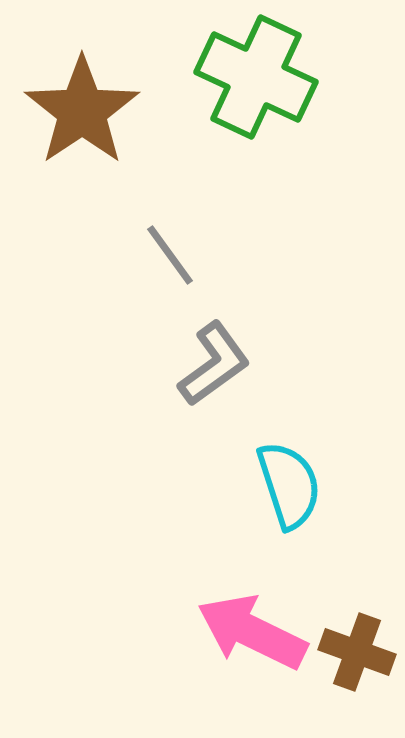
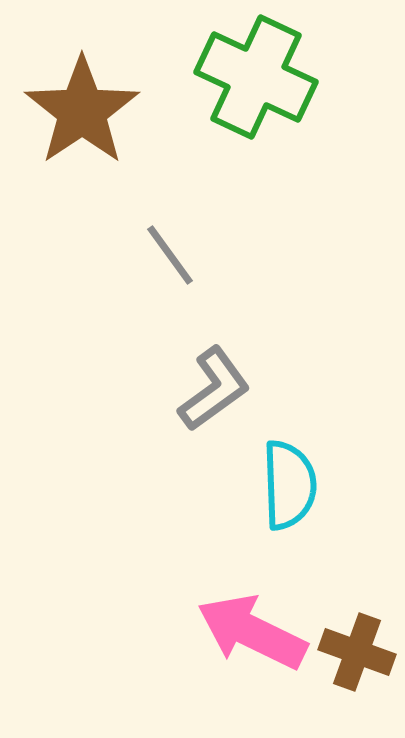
gray L-shape: moved 25 px down
cyan semicircle: rotated 16 degrees clockwise
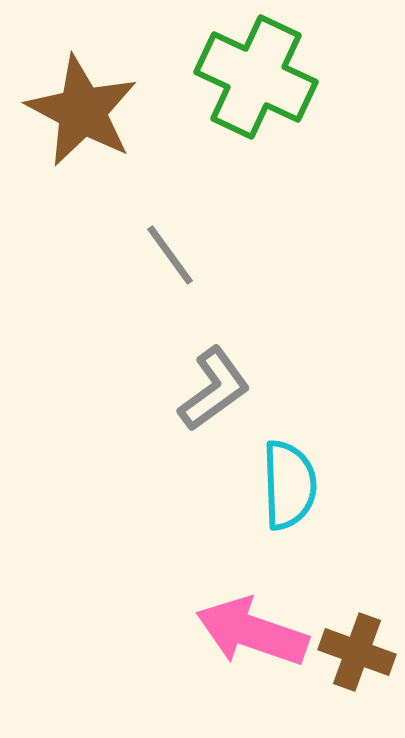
brown star: rotated 10 degrees counterclockwise
pink arrow: rotated 7 degrees counterclockwise
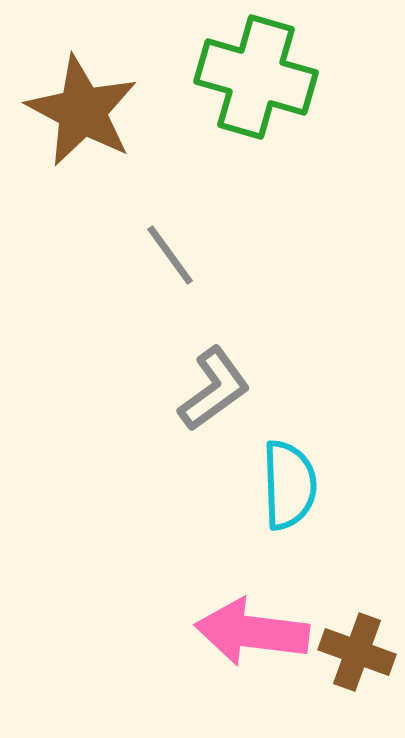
green cross: rotated 9 degrees counterclockwise
pink arrow: rotated 12 degrees counterclockwise
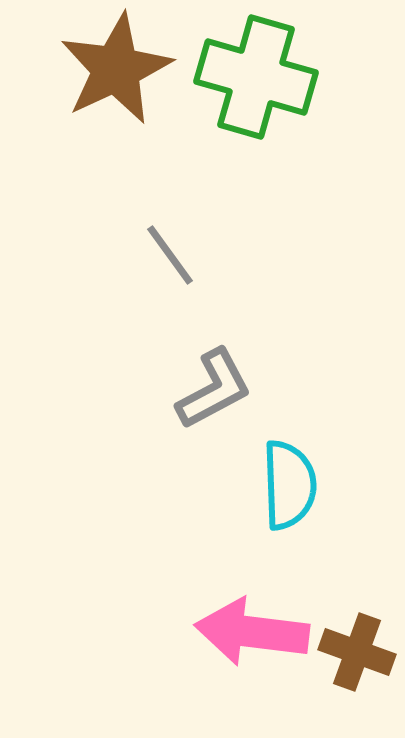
brown star: moved 34 px right, 42 px up; rotated 19 degrees clockwise
gray L-shape: rotated 8 degrees clockwise
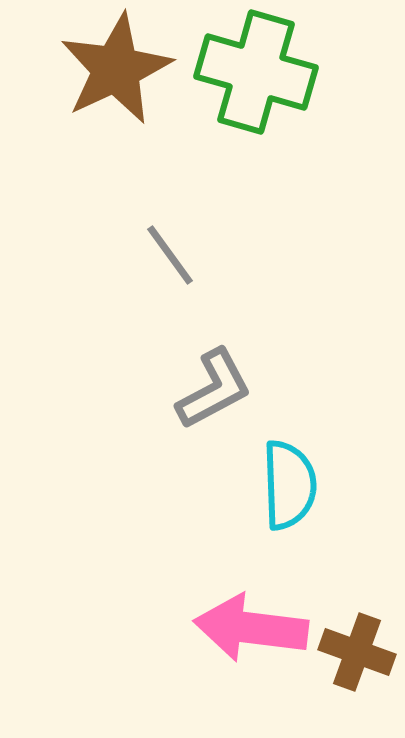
green cross: moved 5 px up
pink arrow: moved 1 px left, 4 px up
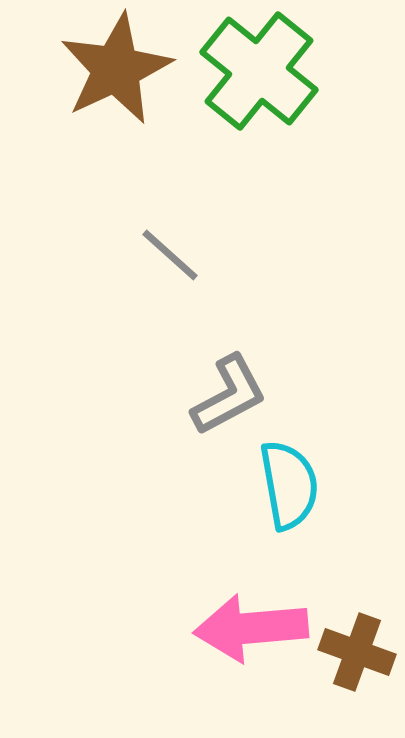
green cross: moved 3 px right, 1 px up; rotated 23 degrees clockwise
gray line: rotated 12 degrees counterclockwise
gray L-shape: moved 15 px right, 6 px down
cyan semicircle: rotated 8 degrees counterclockwise
pink arrow: rotated 12 degrees counterclockwise
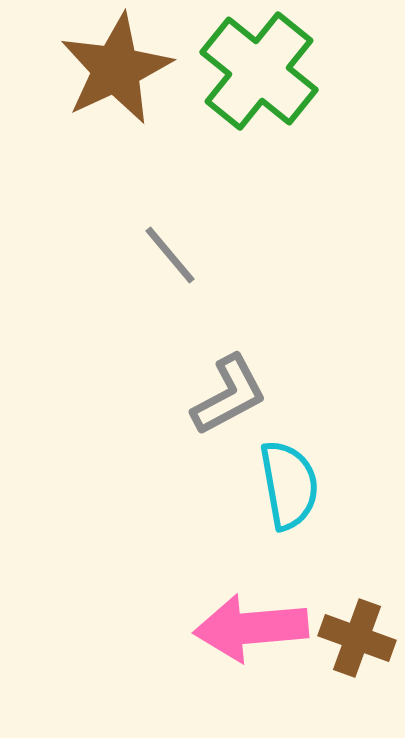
gray line: rotated 8 degrees clockwise
brown cross: moved 14 px up
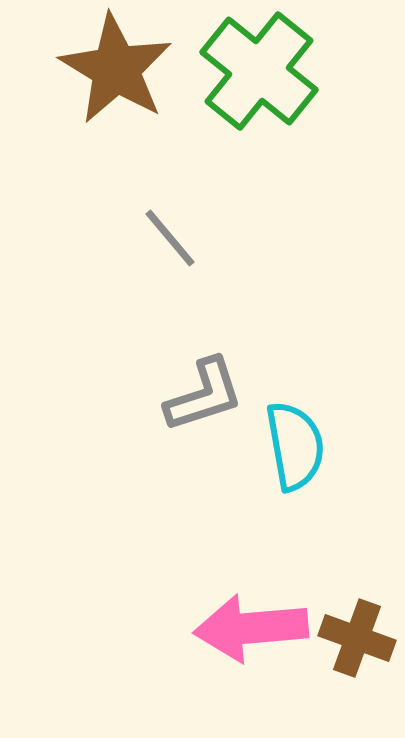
brown star: rotated 16 degrees counterclockwise
gray line: moved 17 px up
gray L-shape: moved 25 px left; rotated 10 degrees clockwise
cyan semicircle: moved 6 px right, 39 px up
